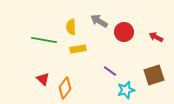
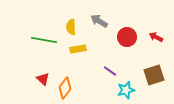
red circle: moved 3 px right, 5 px down
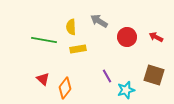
purple line: moved 3 px left, 5 px down; rotated 24 degrees clockwise
brown square: rotated 35 degrees clockwise
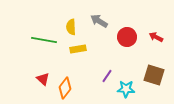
purple line: rotated 64 degrees clockwise
cyan star: moved 1 px up; rotated 18 degrees clockwise
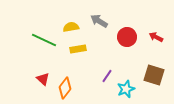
yellow semicircle: rotated 84 degrees clockwise
green line: rotated 15 degrees clockwise
cyan star: rotated 24 degrees counterclockwise
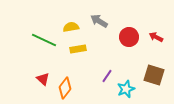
red circle: moved 2 px right
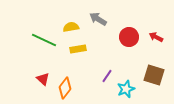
gray arrow: moved 1 px left, 2 px up
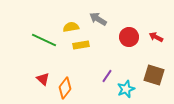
yellow rectangle: moved 3 px right, 4 px up
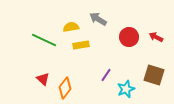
purple line: moved 1 px left, 1 px up
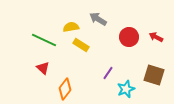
yellow rectangle: rotated 42 degrees clockwise
purple line: moved 2 px right, 2 px up
red triangle: moved 11 px up
orange diamond: moved 1 px down
